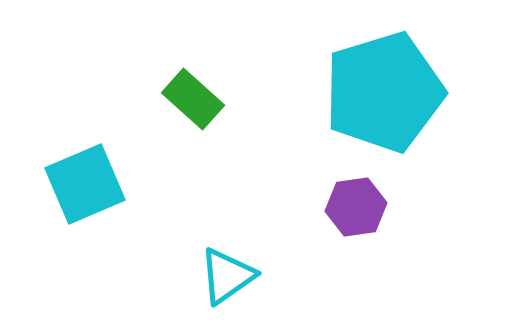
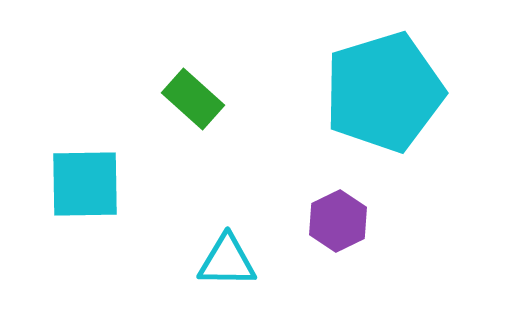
cyan square: rotated 22 degrees clockwise
purple hexagon: moved 18 px left, 14 px down; rotated 18 degrees counterclockwise
cyan triangle: moved 15 px up; rotated 36 degrees clockwise
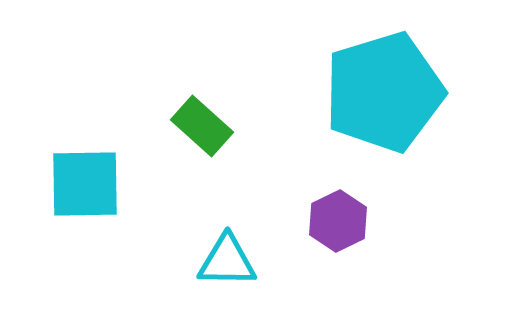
green rectangle: moved 9 px right, 27 px down
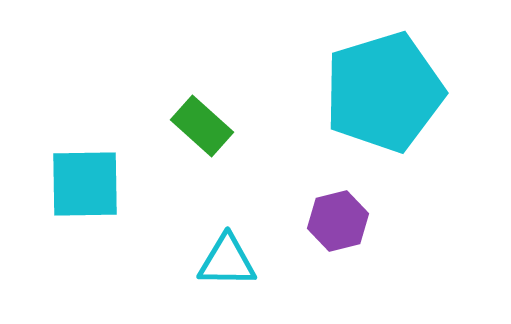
purple hexagon: rotated 12 degrees clockwise
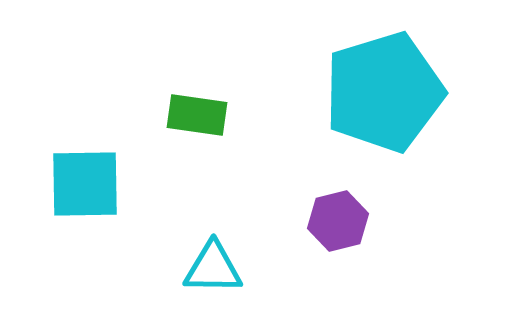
green rectangle: moved 5 px left, 11 px up; rotated 34 degrees counterclockwise
cyan triangle: moved 14 px left, 7 px down
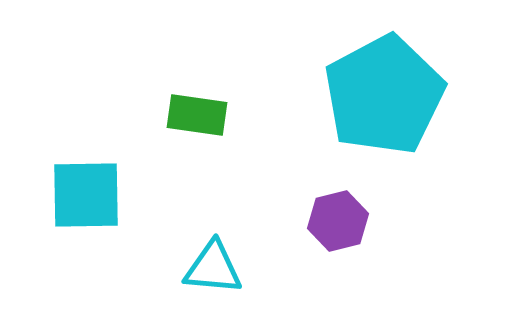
cyan pentagon: moved 3 px down; rotated 11 degrees counterclockwise
cyan square: moved 1 px right, 11 px down
cyan triangle: rotated 4 degrees clockwise
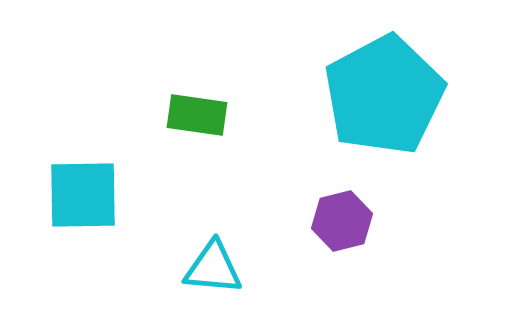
cyan square: moved 3 px left
purple hexagon: moved 4 px right
